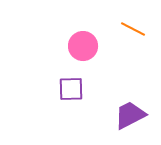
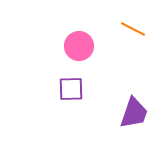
pink circle: moved 4 px left
purple trapezoid: moved 4 px right, 2 px up; rotated 136 degrees clockwise
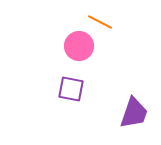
orange line: moved 33 px left, 7 px up
purple square: rotated 12 degrees clockwise
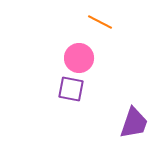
pink circle: moved 12 px down
purple trapezoid: moved 10 px down
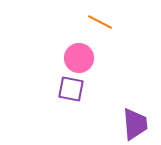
purple trapezoid: moved 1 px right, 1 px down; rotated 24 degrees counterclockwise
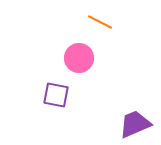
purple square: moved 15 px left, 6 px down
purple trapezoid: rotated 108 degrees counterclockwise
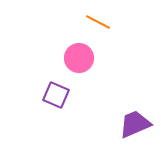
orange line: moved 2 px left
purple square: rotated 12 degrees clockwise
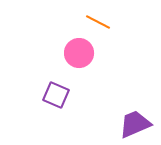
pink circle: moved 5 px up
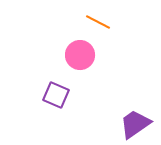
pink circle: moved 1 px right, 2 px down
purple trapezoid: rotated 12 degrees counterclockwise
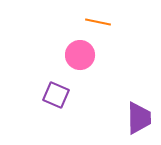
orange line: rotated 15 degrees counterclockwise
purple trapezoid: moved 4 px right, 6 px up; rotated 124 degrees clockwise
